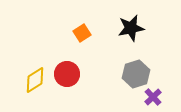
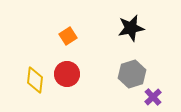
orange square: moved 14 px left, 3 px down
gray hexagon: moved 4 px left
yellow diamond: rotated 52 degrees counterclockwise
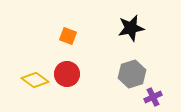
orange square: rotated 36 degrees counterclockwise
yellow diamond: rotated 60 degrees counterclockwise
purple cross: rotated 18 degrees clockwise
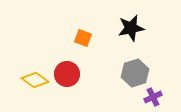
orange square: moved 15 px right, 2 px down
gray hexagon: moved 3 px right, 1 px up
